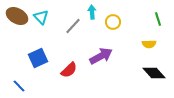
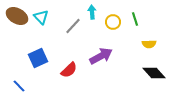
green line: moved 23 px left
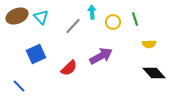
brown ellipse: rotated 50 degrees counterclockwise
blue square: moved 2 px left, 4 px up
red semicircle: moved 2 px up
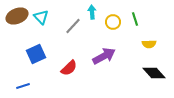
purple arrow: moved 3 px right
blue line: moved 4 px right; rotated 64 degrees counterclockwise
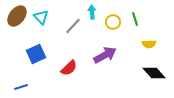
brown ellipse: rotated 30 degrees counterclockwise
purple arrow: moved 1 px right, 1 px up
blue line: moved 2 px left, 1 px down
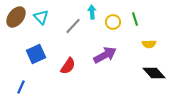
brown ellipse: moved 1 px left, 1 px down
red semicircle: moved 1 px left, 2 px up; rotated 12 degrees counterclockwise
blue line: rotated 48 degrees counterclockwise
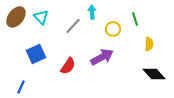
yellow circle: moved 7 px down
yellow semicircle: rotated 88 degrees counterclockwise
purple arrow: moved 3 px left, 2 px down
black diamond: moved 1 px down
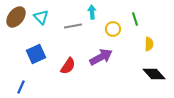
gray line: rotated 36 degrees clockwise
purple arrow: moved 1 px left
